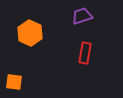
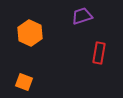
red rectangle: moved 14 px right
orange square: moved 10 px right; rotated 12 degrees clockwise
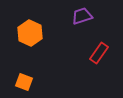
red rectangle: rotated 25 degrees clockwise
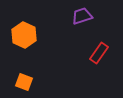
orange hexagon: moved 6 px left, 2 px down
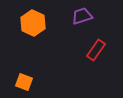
orange hexagon: moved 9 px right, 12 px up
red rectangle: moved 3 px left, 3 px up
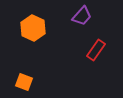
purple trapezoid: rotated 150 degrees clockwise
orange hexagon: moved 5 px down
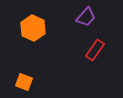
purple trapezoid: moved 4 px right, 1 px down
red rectangle: moved 1 px left
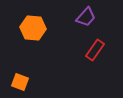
orange hexagon: rotated 20 degrees counterclockwise
orange square: moved 4 px left
